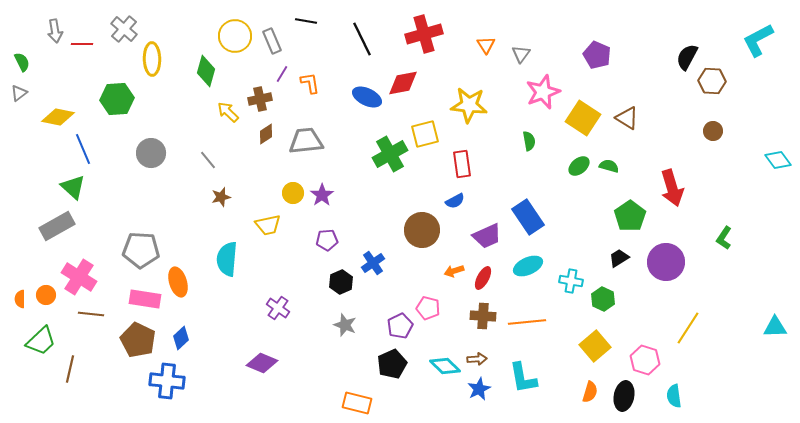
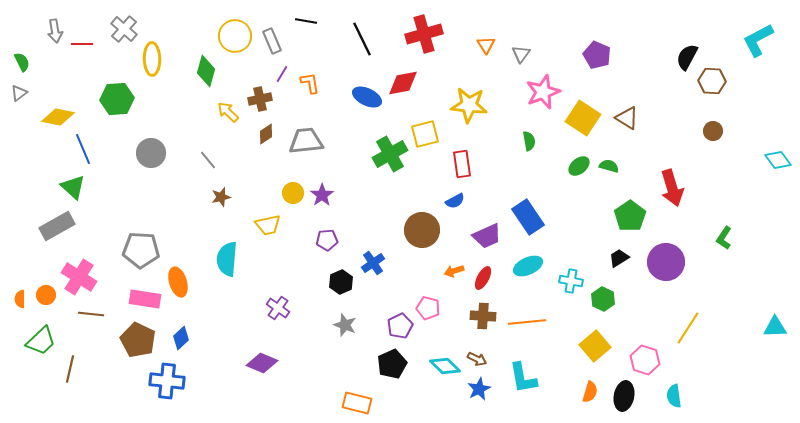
brown arrow at (477, 359): rotated 30 degrees clockwise
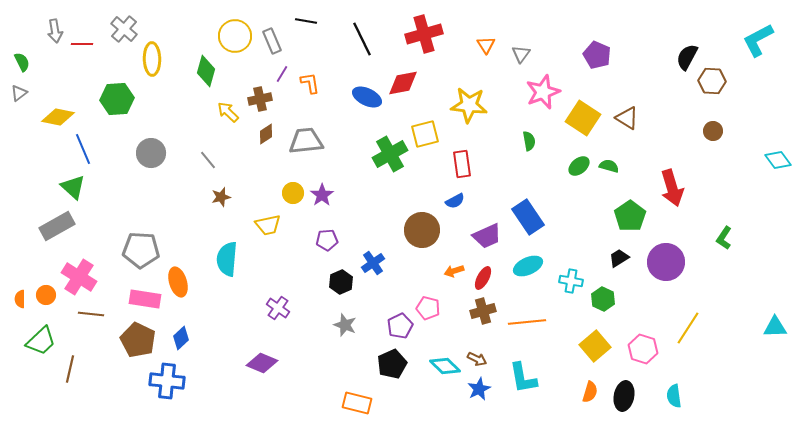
brown cross at (483, 316): moved 5 px up; rotated 20 degrees counterclockwise
pink hexagon at (645, 360): moved 2 px left, 11 px up
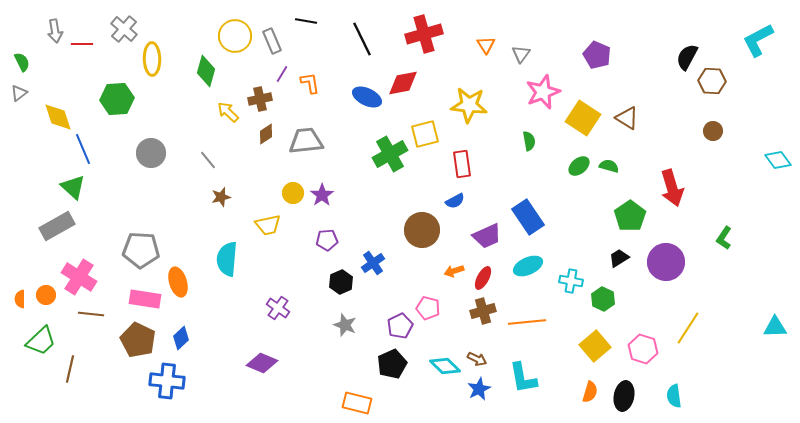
yellow diamond at (58, 117): rotated 60 degrees clockwise
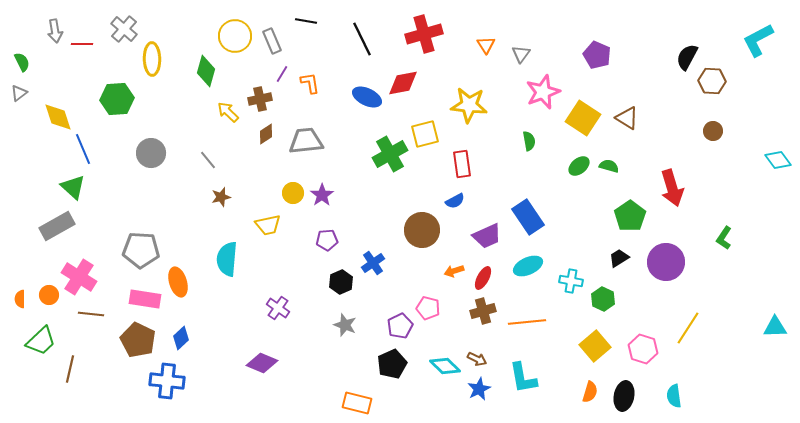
orange circle at (46, 295): moved 3 px right
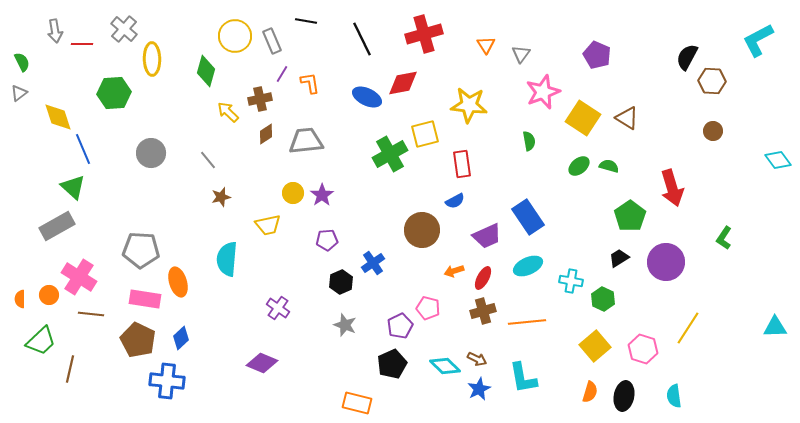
green hexagon at (117, 99): moved 3 px left, 6 px up
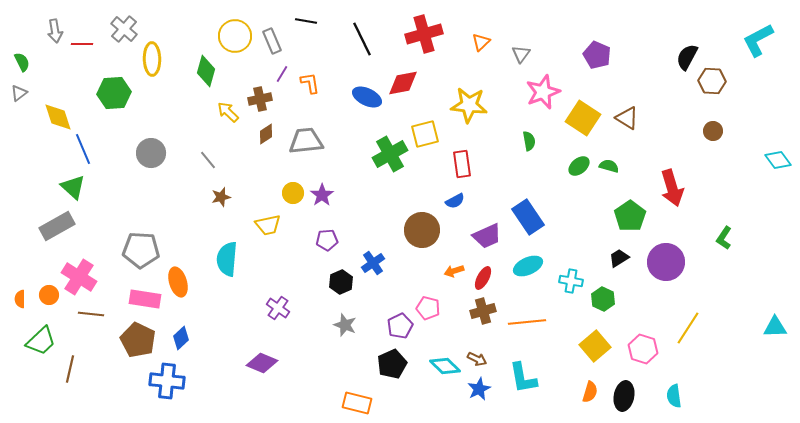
orange triangle at (486, 45): moved 5 px left, 3 px up; rotated 18 degrees clockwise
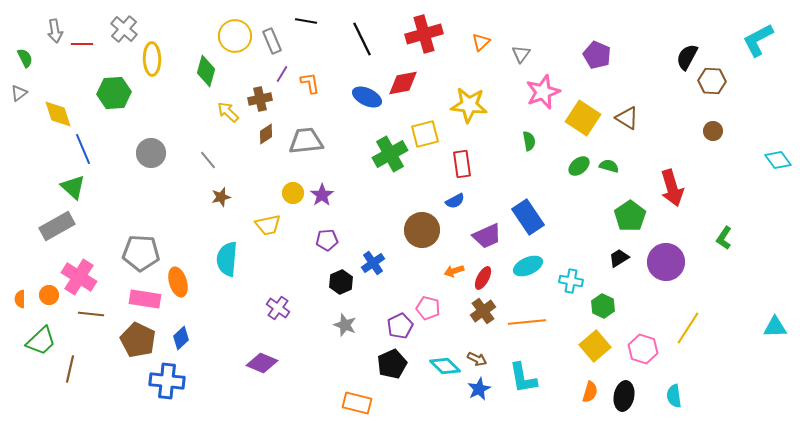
green semicircle at (22, 62): moved 3 px right, 4 px up
yellow diamond at (58, 117): moved 3 px up
gray pentagon at (141, 250): moved 3 px down
green hexagon at (603, 299): moved 7 px down
brown cross at (483, 311): rotated 20 degrees counterclockwise
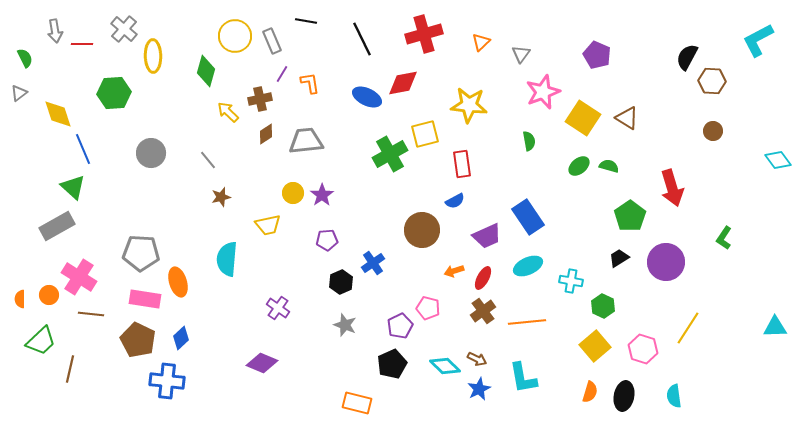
yellow ellipse at (152, 59): moved 1 px right, 3 px up
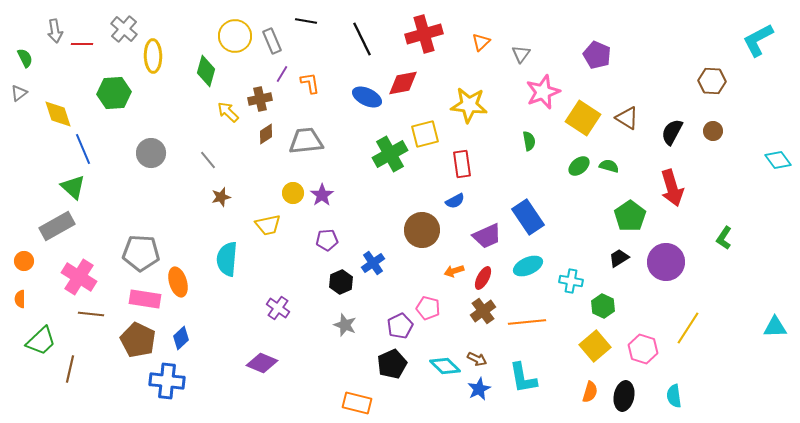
black semicircle at (687, 57): moved 15 px left, 75 px down
orange circle at (49, 295): moved 25 px left, 34 px up
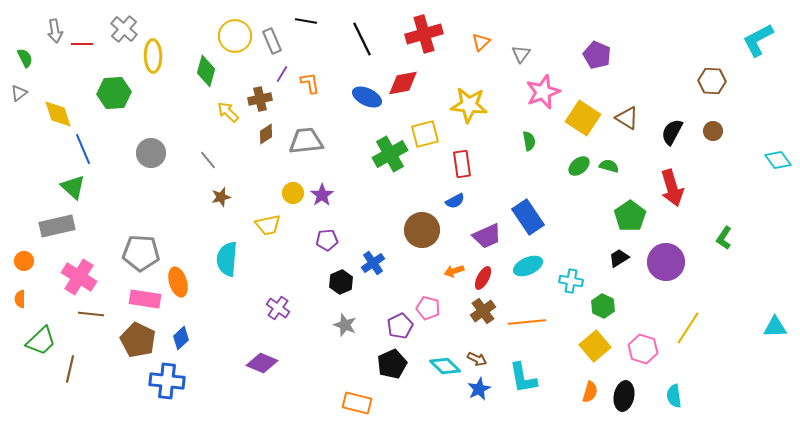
gray rectangle at (57, 226): rotated 16 degrees clockwise
